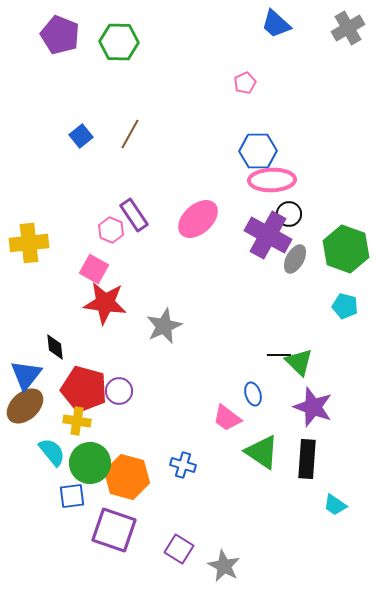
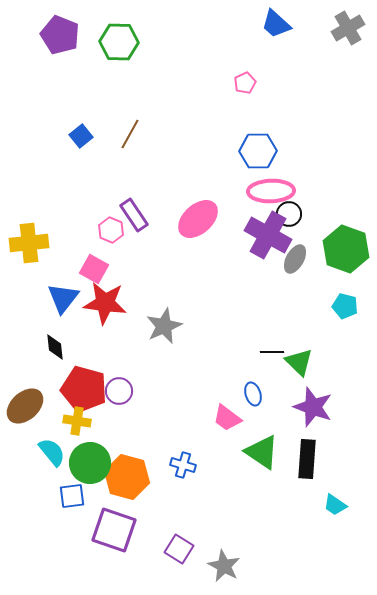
pink ellipse at (272, 180): moved 1 px left, 11 px down
black line at (279, 355): moved 7 px left, 3 px up
blue triangle at (26, 375): moved 37 px right, 77 px up
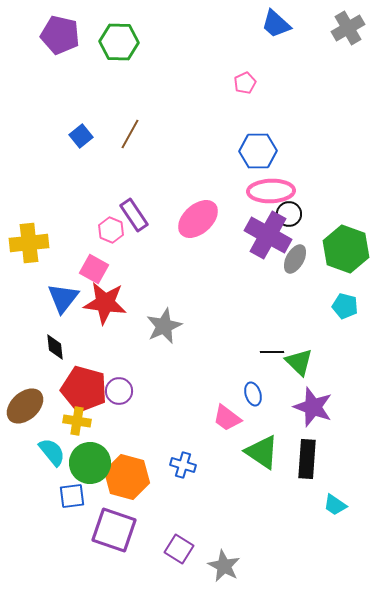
purple pentagon at (60, 35): rotated 9 degrees counterclockwise
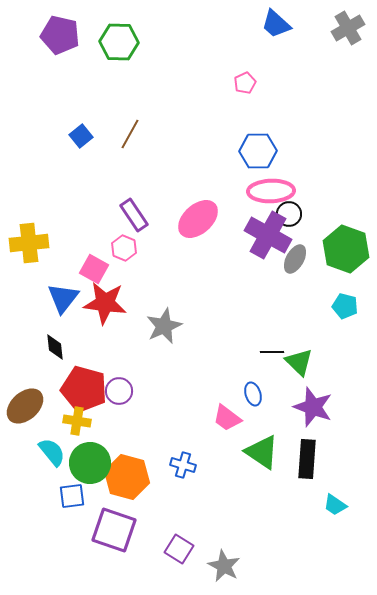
pink hexagon at (111, 230): moved 13 px right, 18 px down
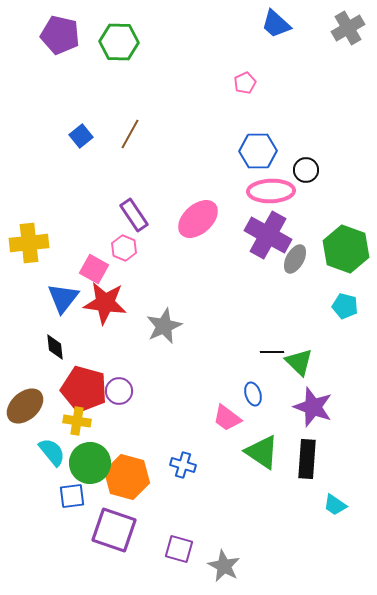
black circle at (289, 214): moved 17 px right, 44 px up
purple square at (179, 549): rotated 16 degrees counterclockwise
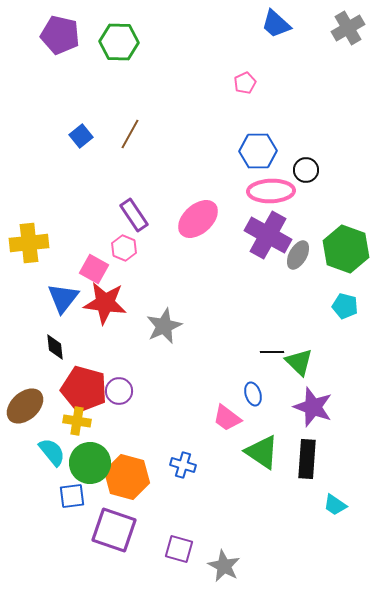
gray ellipse at (295, 259): moved 3 px right, 4 px up
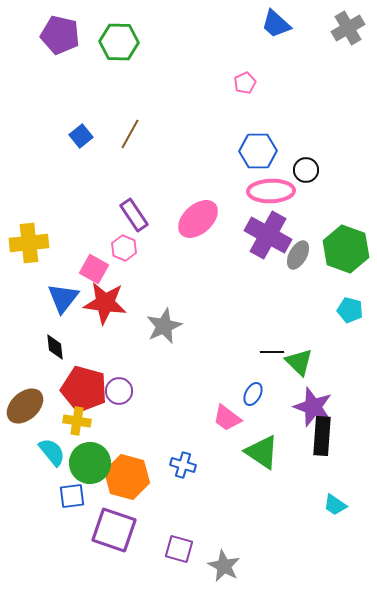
cyan pentagon at (345, 306): moved 5 px right, 4 px down
blue ellipse at (253, 394): rotated 45 degrees clockwise
black rectangle at (307, 459): moved 15 px right, 23 px up
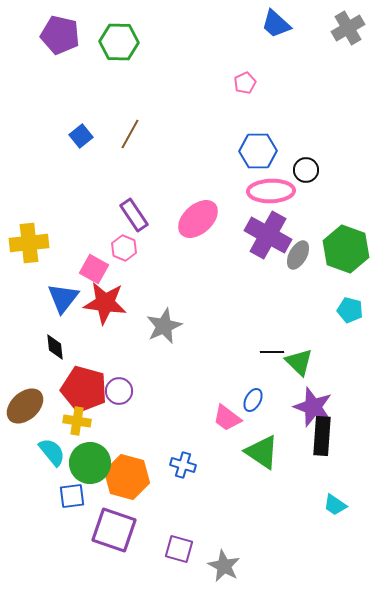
blue ellipse at (253, 394): moved 6 px down
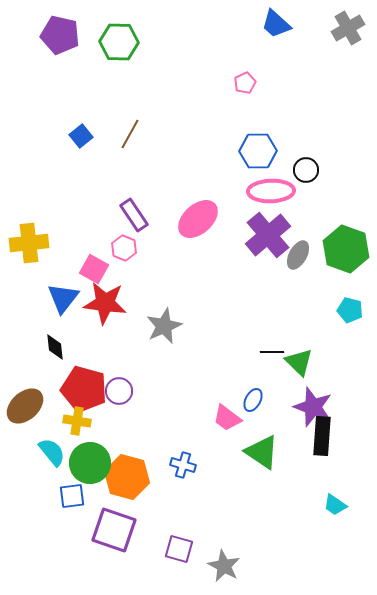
purple cross at (268, 235): rotated 21 degrees clockwise
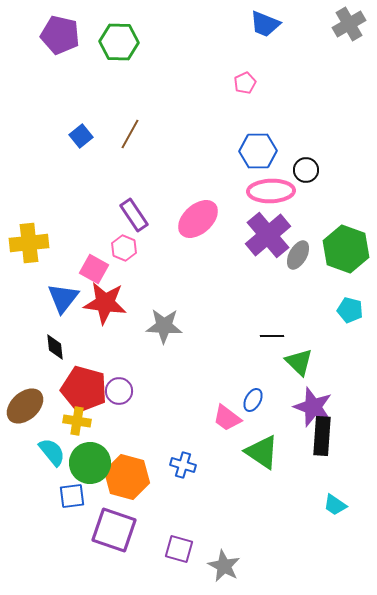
blue trapezoid at (276, 24): moved 11 px left; rotated 20 degrees counterclockwise
gray cross at (348, 28): moved 1 px right, 4 px up
gray star at (164, 326): rotated 27 degrees clockwise
black line at (272, 352): moved 16 px up
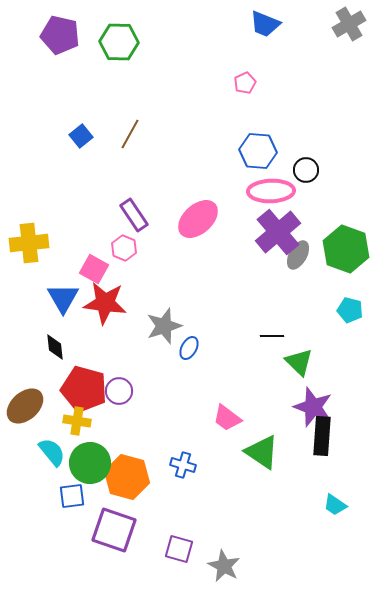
blue hexagon at (258, 151): rotated 6 degrees clockwise
purple cross at (268, 235): moved 10 px right, 3 px up
blue triangle at (63, 298): rotated 8 degrees counterclockwise
gray star at (164, 326): rotated 21 degrees counterclockwise
blue ellipse at (253, 400): moved 64 px left, 52 px up
